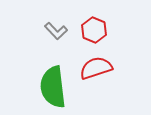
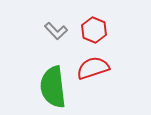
red semicircle: moved 3 px left
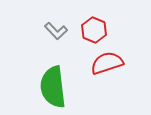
red semicircle: moved 14 px right, 5 px up
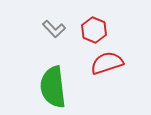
gray L-shape: moved 2 px left, 2 px up
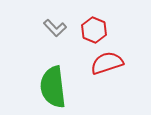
gray L-shape: moved 1 px right, 1 px up
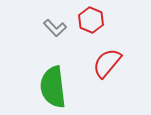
red hexagon: moved 3 px left, 10 px up
red semicircle: rotated 32 degrees counterclockwise
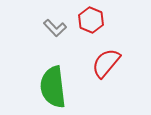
red semicircle: moved 1 px left
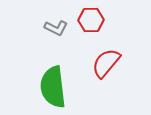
red hexagon: rotated 25 degrees counterclockwise
gray L-shape: moved 1 px right; rotated 20 degrees counterclockwise
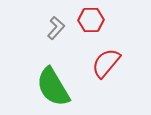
gray L-shape: rotated 75 degrees counterclockwise
green semicircle: rotated 24 degrees counterclockwise
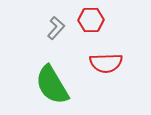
red semicircle: rotated 132 degrees counterclockwise
green semicircle: moved 1 px left, 2 px up
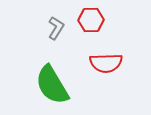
gray L-shape: rotated 10 degrees counterclockwise
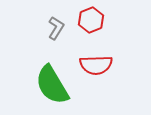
red hexagon: rotated 20 degrees counterclockwise
red semicircle: moved 10 px left, 2 px down
